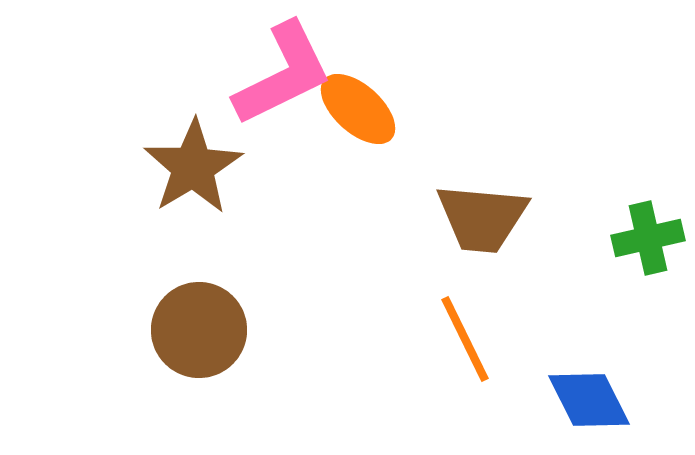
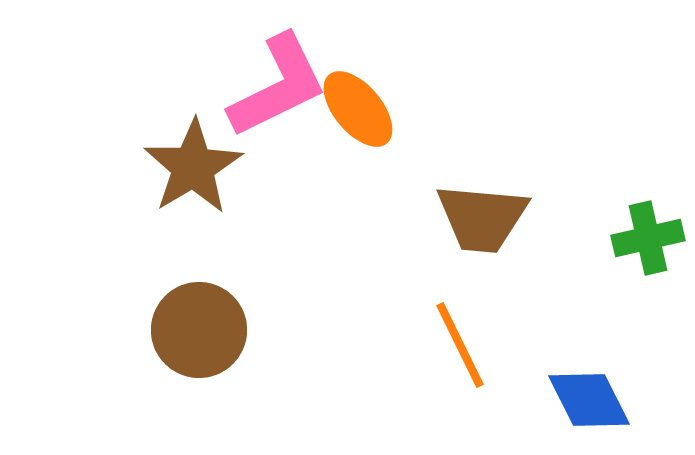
pink L-shape: moved 5 px left, 12 px down
orange ellipse: rotated 8 degrees clockwise
orange line: moved 5 px left, 6 px down
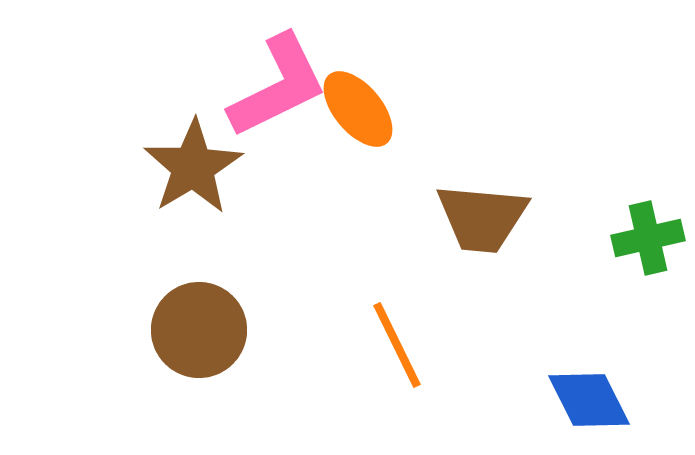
orange line: moved 63 px left
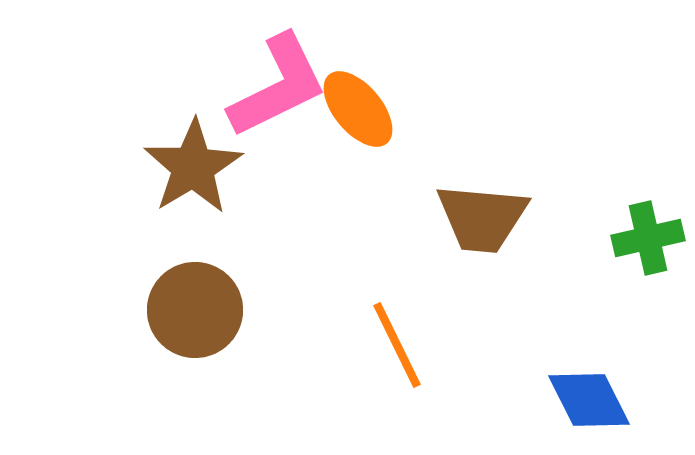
brown circle: moved 4 px left, 20 px up
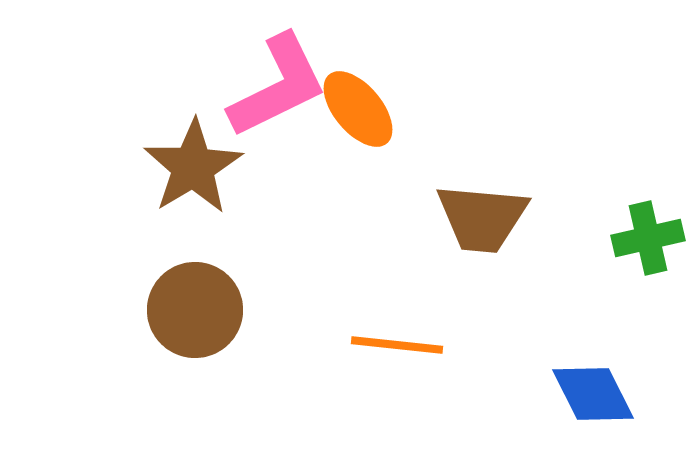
orange line: rotated 58 degrees counterclockwise
blue diamond: moved 4 px right, 6 px up
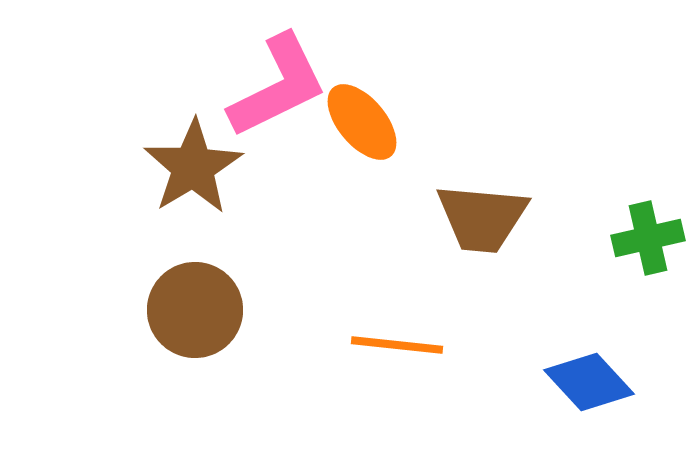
orange ellipse: moved 4 px right, 13 px down
blue diamond: moved 4 px left, 12 px up; rotated 16 degrees counterclockwise
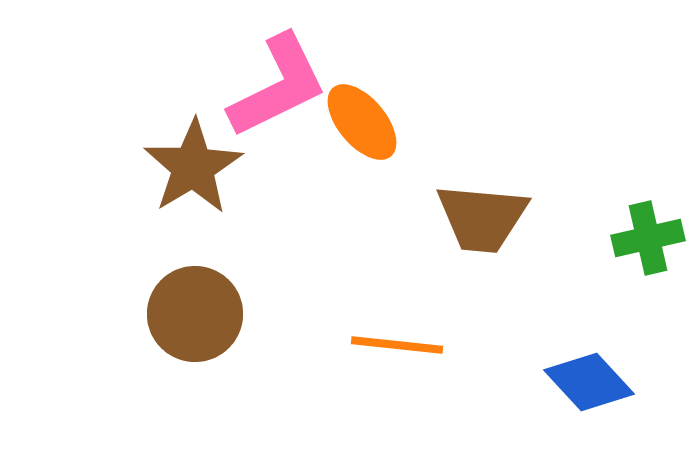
brown circle: moved 4 px down
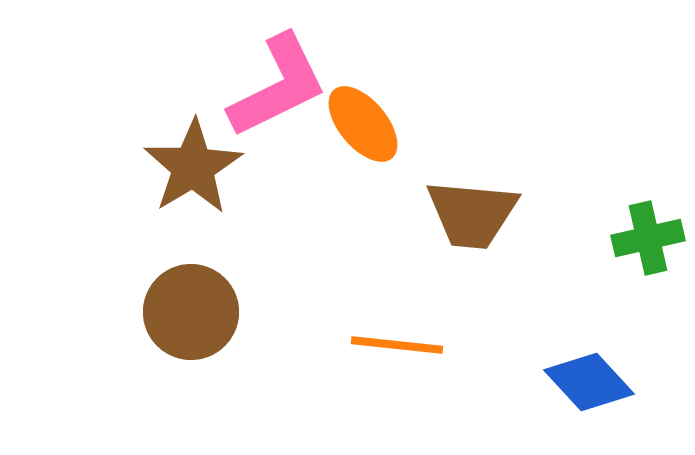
orange ellipse: moved 1 px right, 2 px down
brown trapezoid: moved 10 px left, 4 px up
brown circle: moved 4 px left, 2 px up
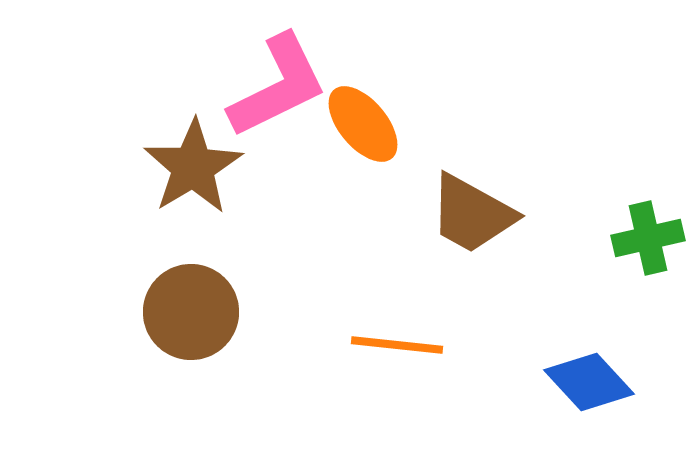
brown trapezoid: rotated 24 degrees clockwise
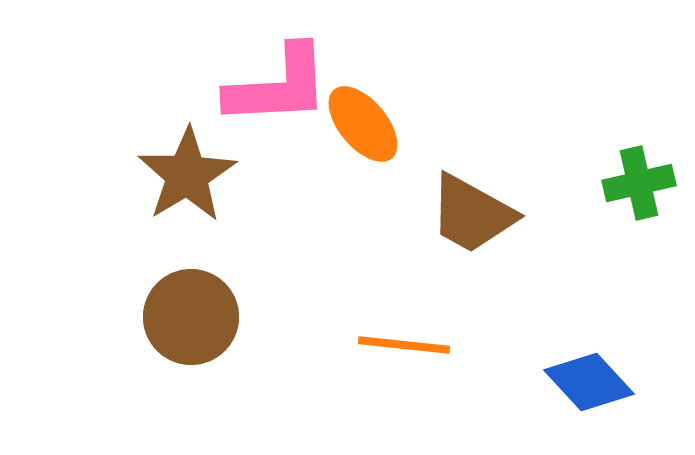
pink L-shape: rotated 23 degrees clockwise
brown star: moved 6 px left, 8 px down
green cross: moved 9 px left, 55 px up
brown circle: moved 5 px down
orange line: moved 7 px right
